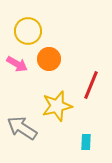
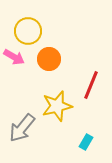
pink arrow: moved 3 px left, 7 px up
gray arrow: rotated 84 degrees counterclockwise
cyan rectangle: rotated 28 degrees clockwise
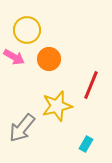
yellow circle: moved 1 px left, 1 px up
cyan rectangle: moved 2 px down
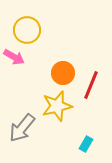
orange circle: moved 14 px right, 14 px down
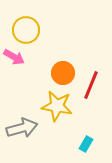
yellow circle: moved 1 px left
yellow star: rotated 24 degrees clockwise
gray arrow: rotated 144 degrees counterclockwise
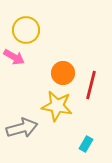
red line: rotated 8 degrees counterclockwise
